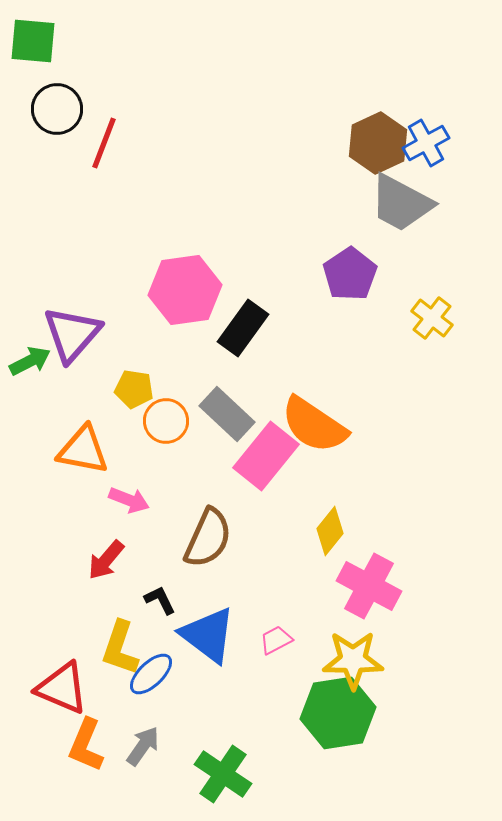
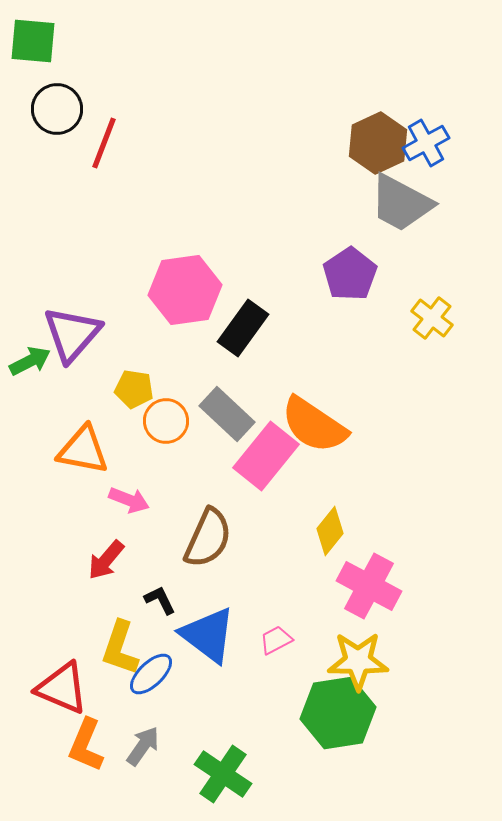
yellow star: moved 5 px right, 1 px down
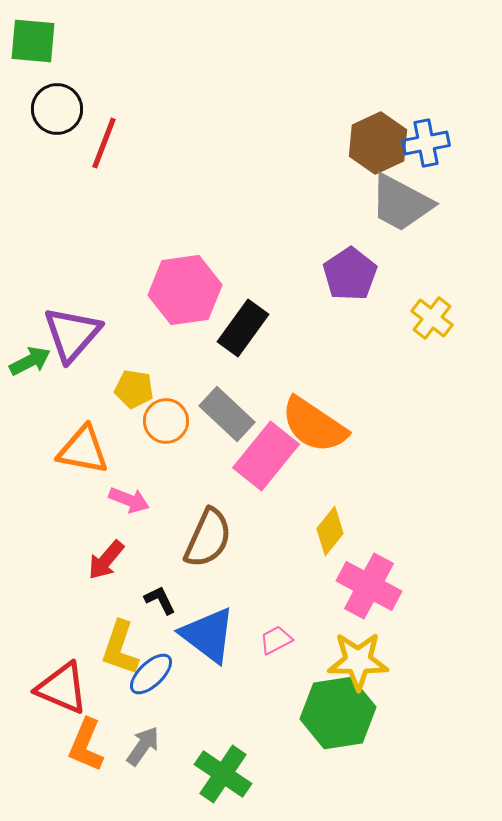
blue cross: rotated 18 degrees clockwise
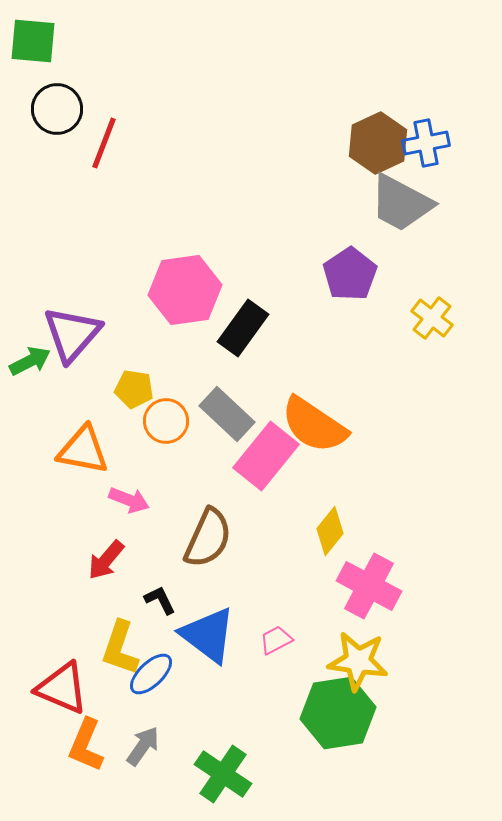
yellow star: rotated 8 degrees clockwise
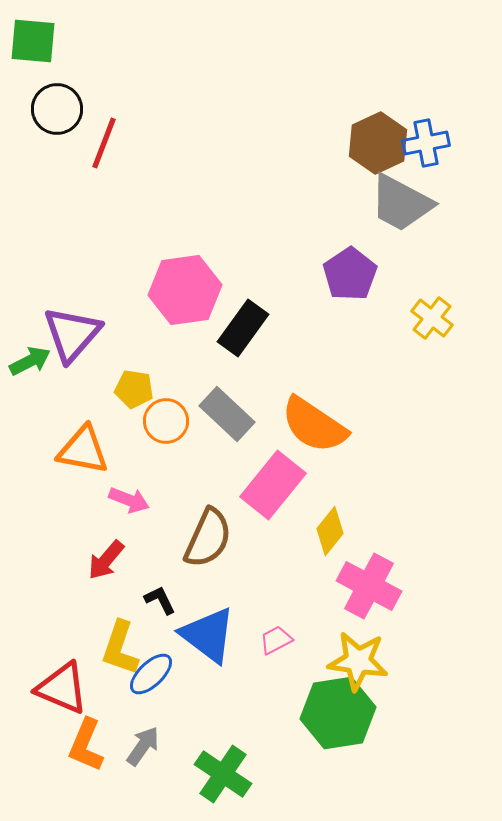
pink rectangle: moved 7 px right, 29 px down
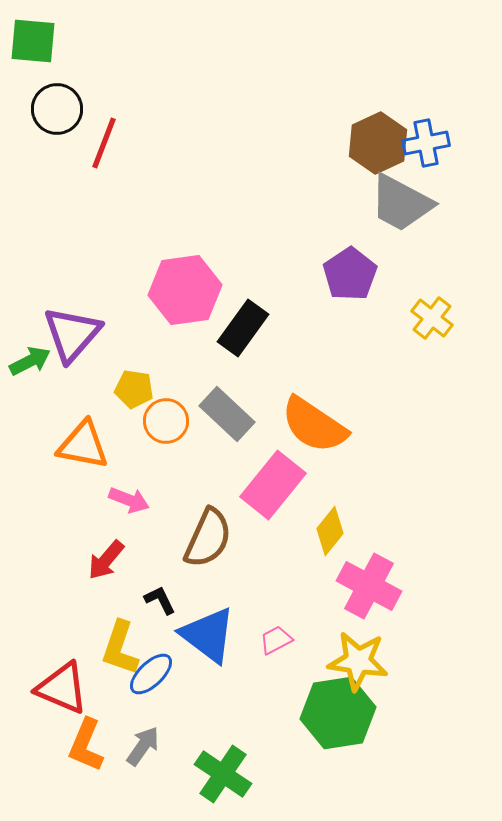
orange triangle: moved 5 px up
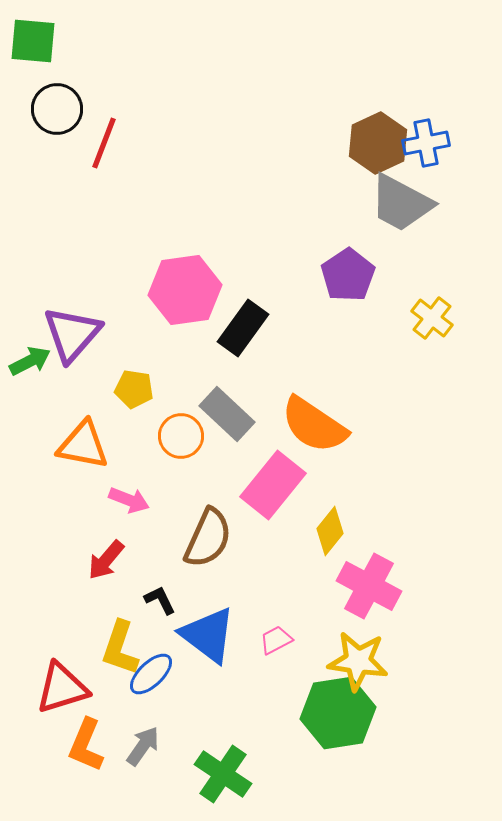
purple pentagon: moved 2 px left, 1 px down
orange circle: moved 15 px right, 15 px down
red triangle: rotated 40 degrees counterclockwise
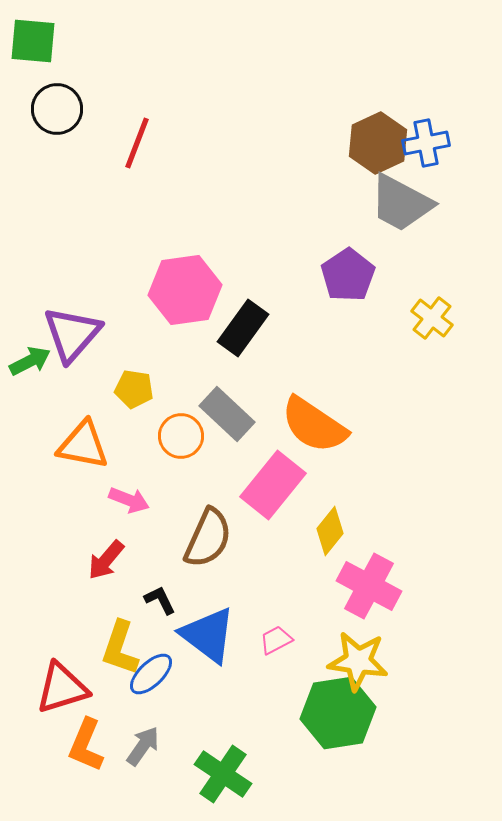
red line: moved 33 px right
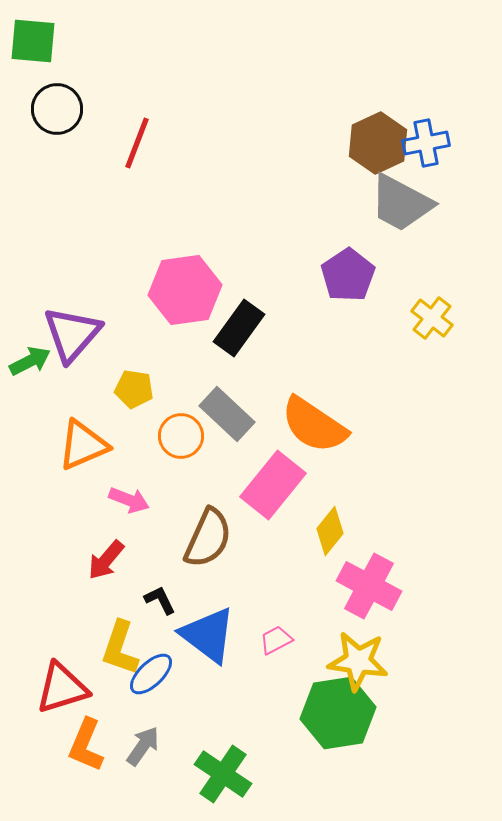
black rectangle: moved 4 px left
orange triangle: rotated 34 degrees counterclockwise
